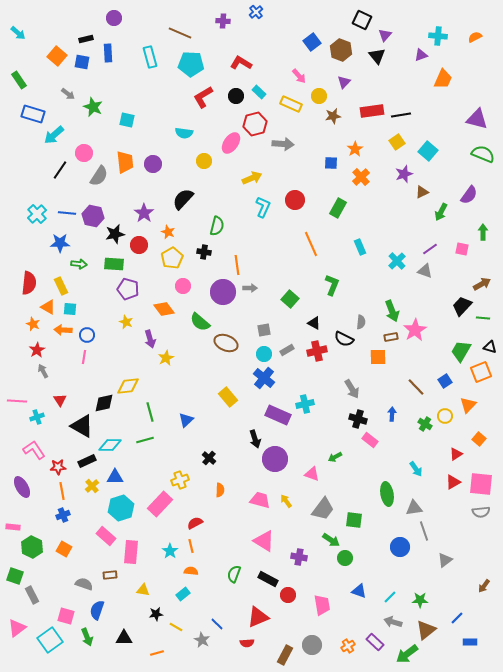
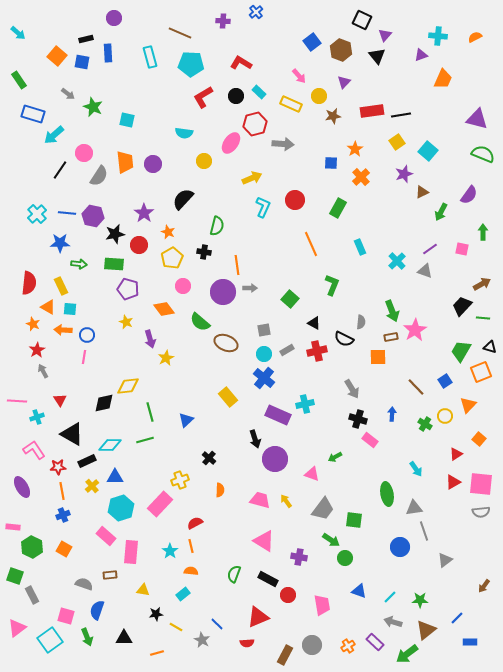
black triangle at (82, 426): moved 10 px left, 8 px down
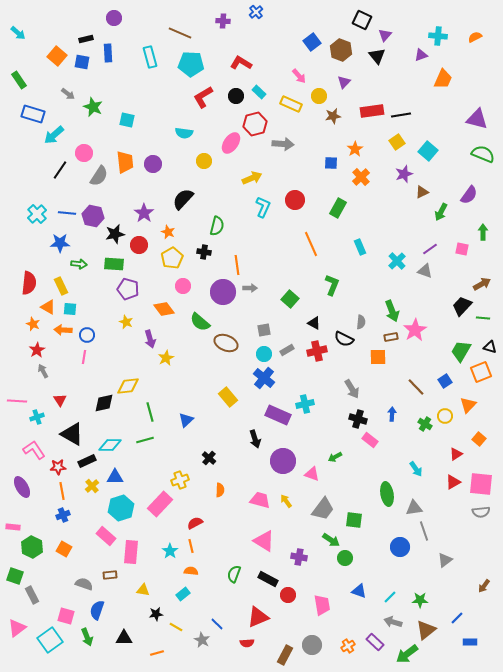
purple circle at (275, 459): moved 8 px right, 2 px down
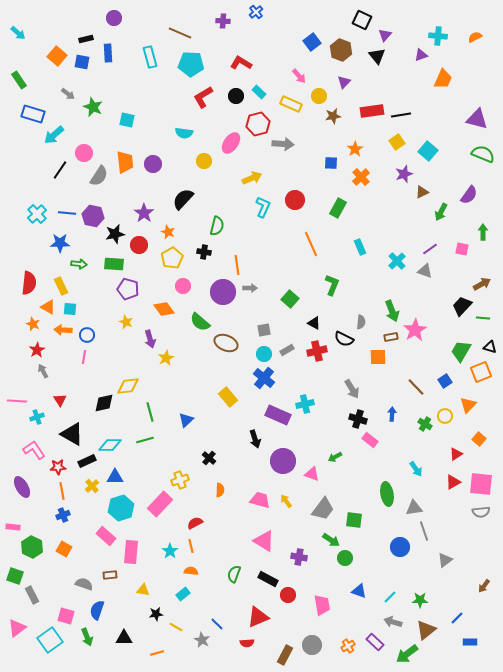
red hexagon at (255, 124): moved 3 px right
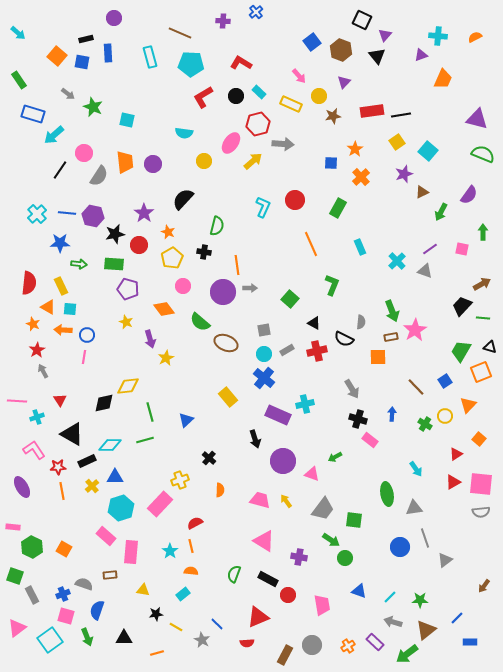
yellow arrow at (252, 178): moved 1 px right, 17 px up; rotated 18 degrees counterclockwise
blue cross at (63, 515): moved 79 px down
gray line at (424, 531): moved 1 px right, 7 px down
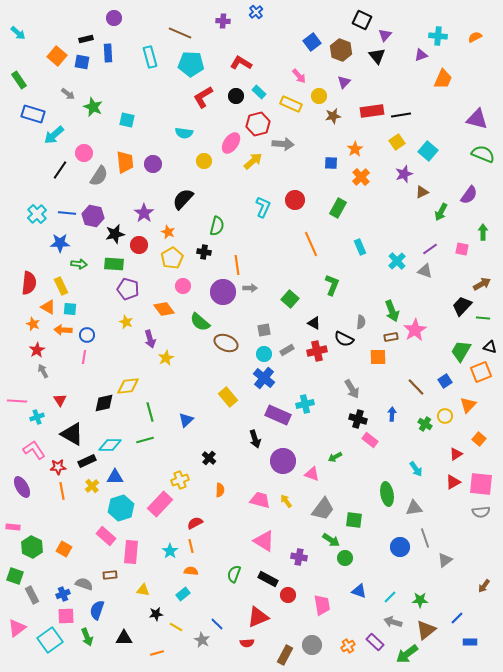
pink square at (66, 616): rotated 18 degrees counterclockwise
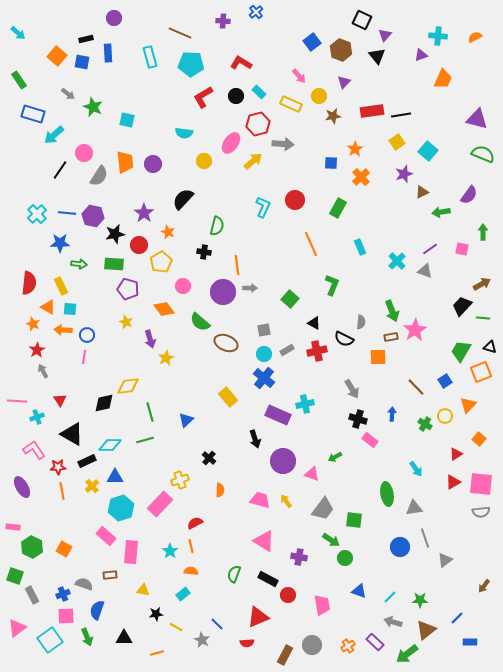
green arrow at (441, 212): rotated 54 degrees clockwise
yellow pentagon at (172, 258): moved 11 px left, 4 px down
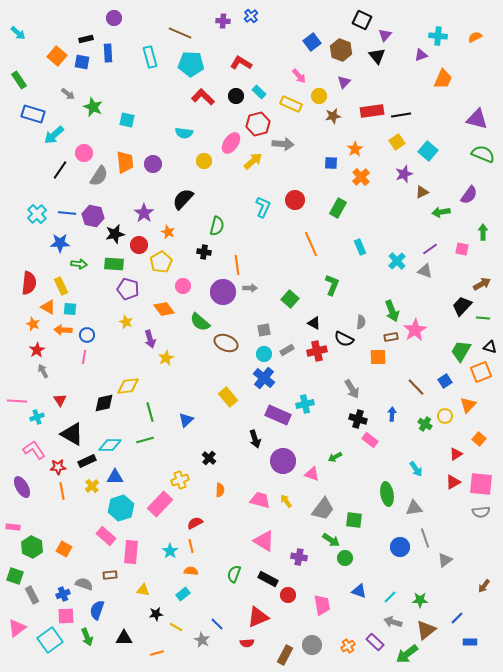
blue cross at (256, 12): moved 5 px left, 4 px down
red L-shape at (203, 97): rotated 75 degrees clockwise
